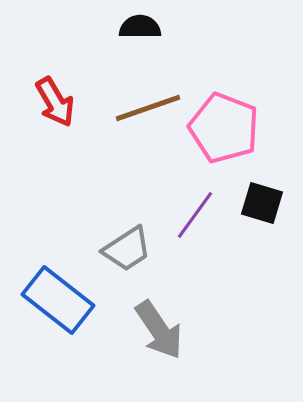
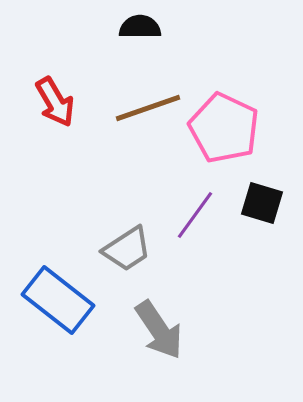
pink pentagon: rotated 4 degrees clockwise
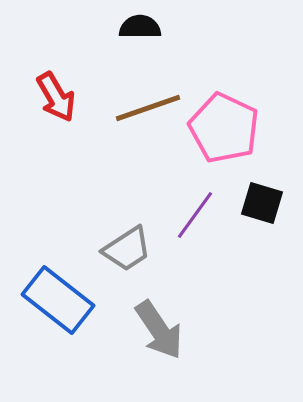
red arrow: moved 1 px right, 5 px up
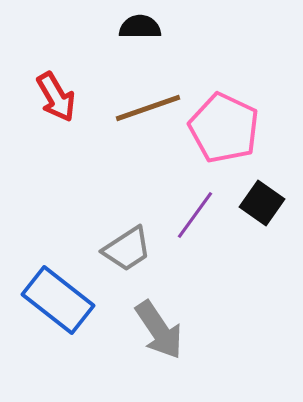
black square: rotated 18 degrees clockwise
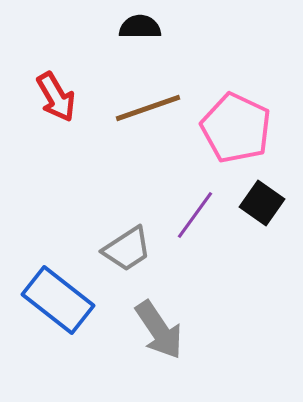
pink pentagon: moved 12 px right
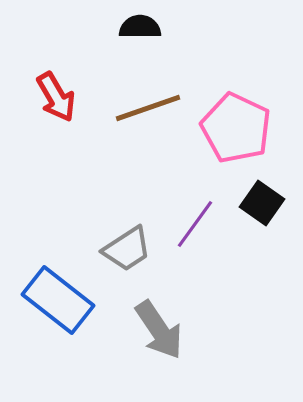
purple line: moved 9 px down
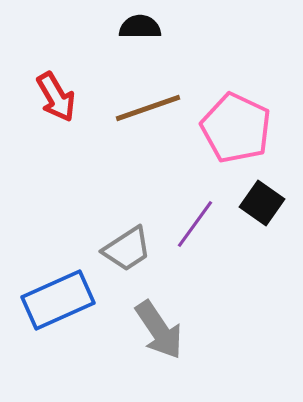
blue rectangle: rotated 62 degrees counterclockwise
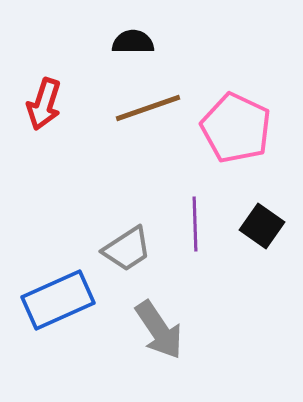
black semicircle: moved 7 px left, 15 px down
red arrow: moved 12 px left, 7 px down; rotated 48 degrees clockwise
black square: moved 23 px down
purple line: rotated 38 degrees counterclockwise
